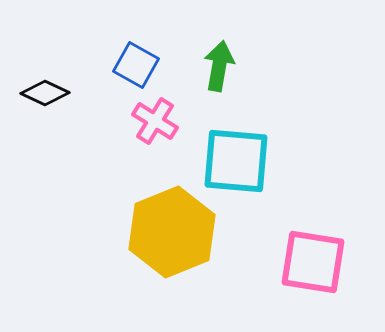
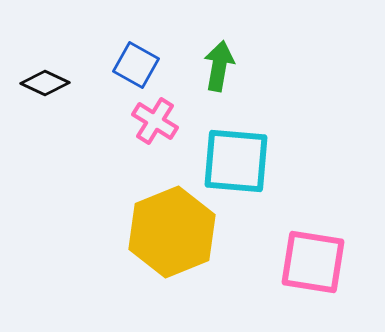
black diamond: moved 10 px up
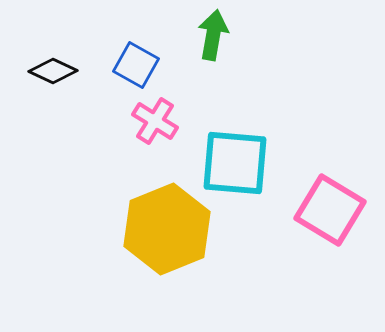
green arrow: moved 6 px left, 31 px up
black diamond: moved 8 px right, 12 px up
cyan square: moved 1 px left, 2 px down
yellow hexagon: moved 5 px left, 3 px up
pink square: moved 17 px right, 52 px up; rotated 22 degrees clockwise
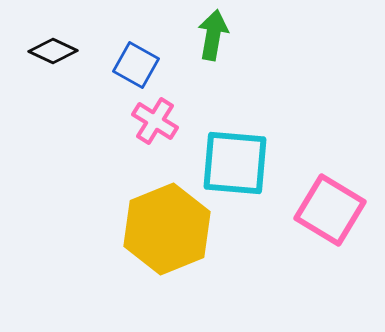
black diamond: moved 20 px up
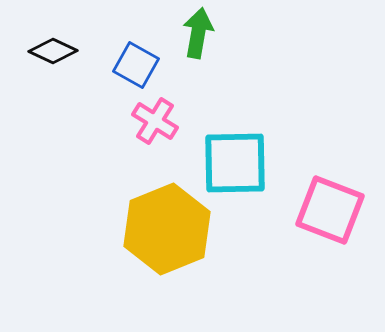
green arrow: moved 15 px left, 2 px up
cyan square: rotated 6 degrees counterclockwise
pink square: rotated 10 degrees counterclockwise
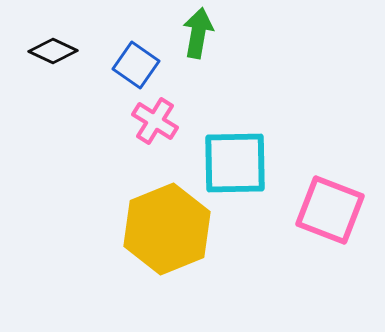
blue square: rotated 6 degrees clockwise
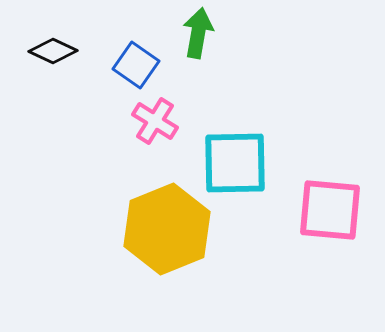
pink square: rotated 16 degrees counterclockwise
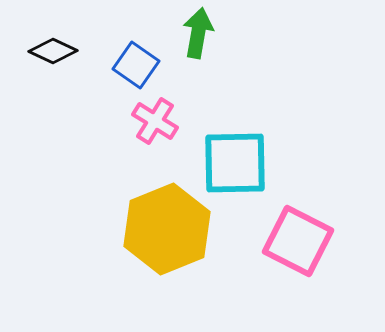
pink square: moved 32 px left, 31 px down; rotated 22 degrees clockwise
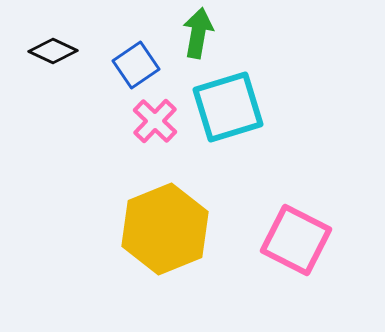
blue square: rotated 21 degrees clockwise
pink cross: rotated 12 degrees clockwise
cyan square: moved 7 px left, 56 px up; rotated 16 degrees counterclockwise
yellow hexagon: moved 2 px left
pink square: moved 2 px left, 1 px up
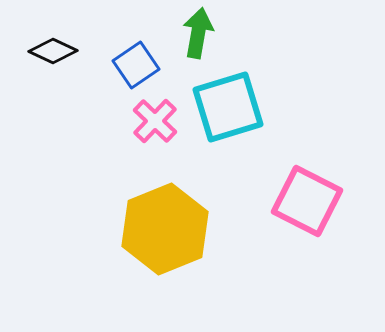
pink square: moved 11 px right, 39 px up
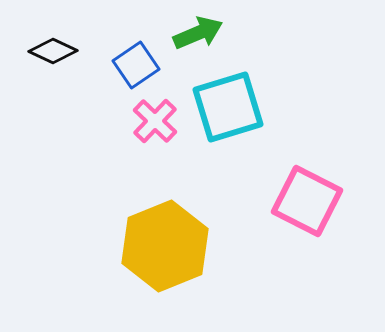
green arrow: rotated 57 degrees clockwise
yellow hexagon: moved 17 px down
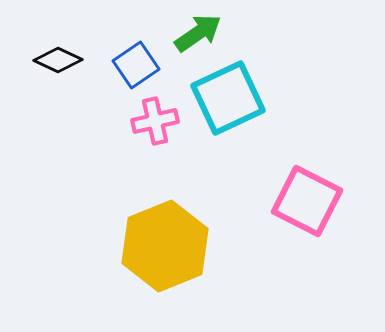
green arrow: rotated 12 degrees counterclockwise
black diamond: moved 5 px right, 9 px down
cyan square: moved 9 px up; rotated 8 degrees counterclockwise
pink cross: rotated 33 degrees clockwise
